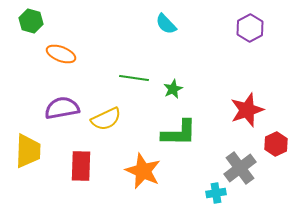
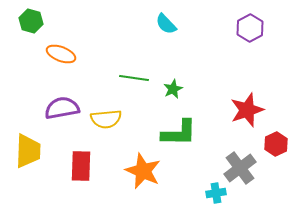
yellow semicircle: rotated 20 degrees clockwise
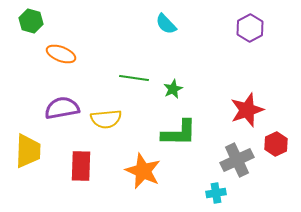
gray cross: moved 3 px left, 8 px up; rotated 12 degrees clockwise
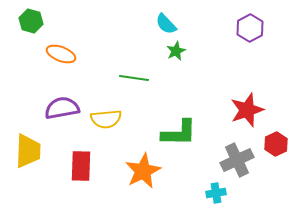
green star: moved 3 px right, 38 px up
orange star: rotated 21 degrees clockwise
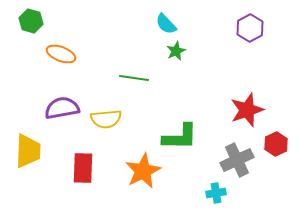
green L-shape: moved 1 px right, 4 px down
red rectangle: moved 2 px right, 2 px down
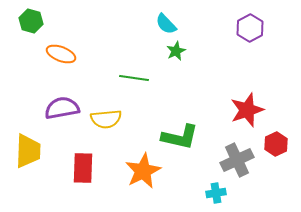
green L-shape: rotated 12 degrees clockwise
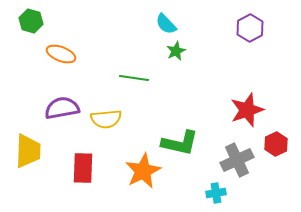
green L-shape: moved 6 px down
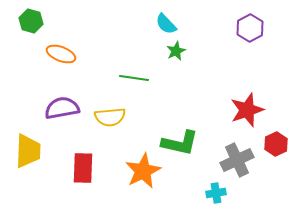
yellow semicircle: moved 4 px right, 2 px up
